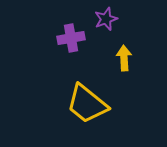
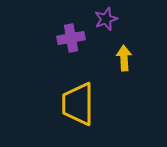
yellow trapezoid: moved 9 px left; rotated 51 degrees clockwise
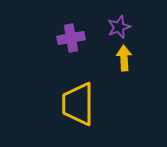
purple star: moved 13 px right, 8 px down
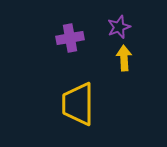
purple cross: moved 1 px left
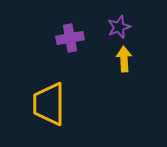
yellow arrow: moved 1 px down
yellow trapezoid: moved 29 px left
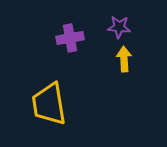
purple star: rotated 25 degrees clockwise
yellow trapezoid: rotated 9 degrees counterclockwise
